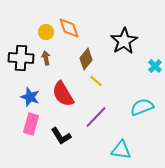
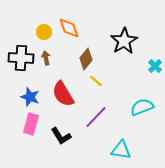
yellow circle: moved 2 px left
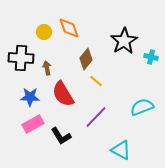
brown arrow: moved 1 px right, 10 px down
cyan cross: moved 4 px left, 9 px up; rotated 32 degrees counterclockwise
blue star: rotated 18 degrees counterclockwise
pink rectangle: moved 2 px right; rotated 45 degrees clockwise
cyan triangle: rotated 20 degrees clockwise
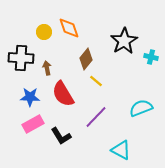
cyan semicircle: moved 1 px left, 1 px down
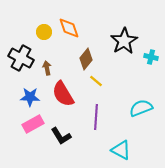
black cross: rotated 25 degrees clockwise
purple line: rotated 40 degrees counterclockwise
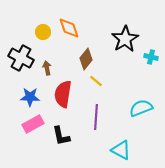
yellow circle: moved 1 px left
black star: moved 1 px right, 2 px up
red semicircle: rotated 40 degrees clockwise
black L-shape: rotated 20 degrees clockwise
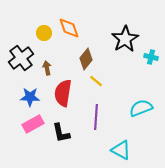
yellow circle: moved 1 px right, 1 px down
black cross: rotated 25 degrees clockwise
red semicircle: moved 1 px up
black L-shape: moved 3 px up
